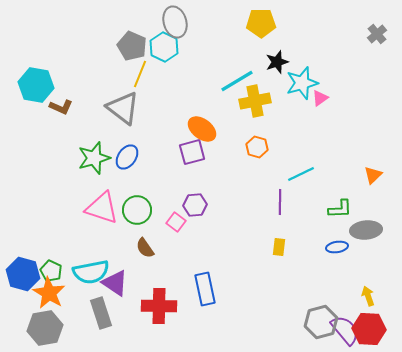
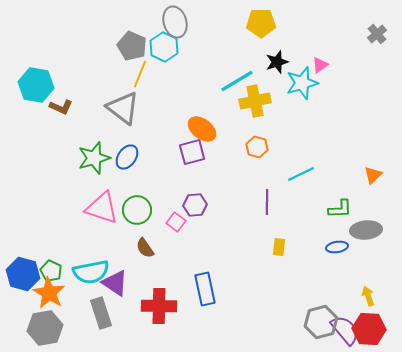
pink triangle at (320, 98): moved 33 px up
purple line at (280, 202): moved 13 px left
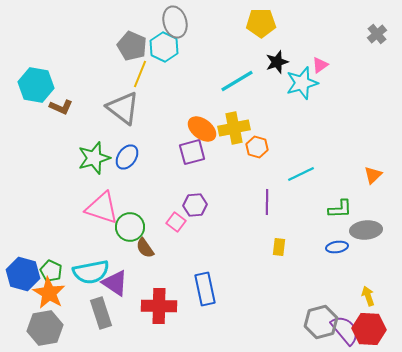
yellow cross at (255, 101): moved 21 px left, 27 px down
green circle at (137, 210): moved 7 px left, 17 px down
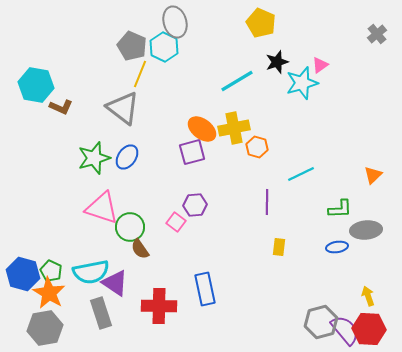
yellow pentagon at (261, 23): rotated 24 degrees clockwise
brown semicircle at (145, 248): moved 5 px left, 1 px down
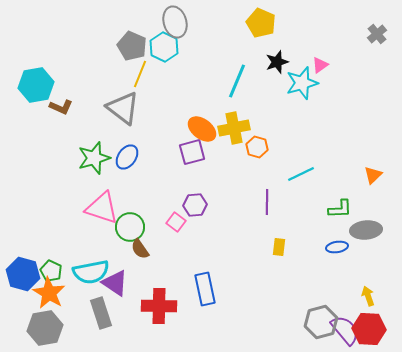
cyan line at (237, 81): rotated 36 degrees counterclockwise
cyan hexagon at (36, 85): rotated 20 degrees counterclockwise
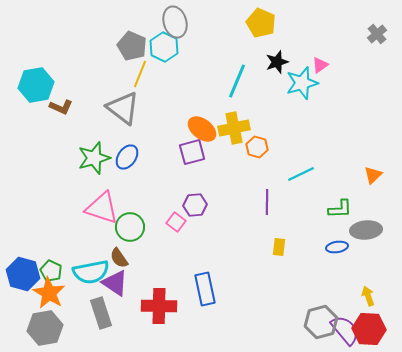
brown semicircle at (140, 249): moved 21 px left, 9 px down
